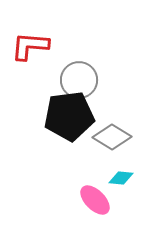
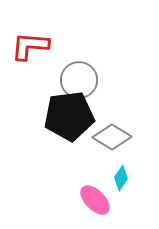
cyan diamond: rotated 60 degrees counterclockwise
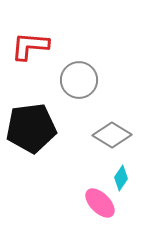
black pentagon: moved 38 px left, 12 px down
gray diamond: moved 2 px up
pink ellipse: moved 5 px right, 3 px down
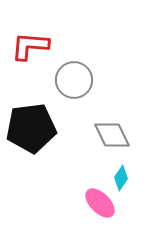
gray circle: moved 5 px left
gray diamond: rotated 33 degrees clockwise
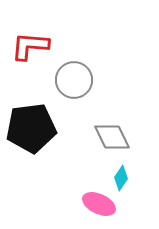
gray diamond: moved 2 px down
pink ellipse: moved 1 px left, 1 px down; rotated 20 degrees counterclockwise
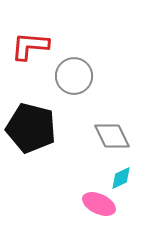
gray circle: moved 4 px up
black pentagon: rotated 21 degrees clockwise
gray diamond: moved 1 px up
cyan diamond: rotated 30 degrees clockwise
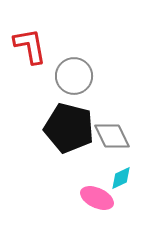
red L-shape: rotated 75 degrees clockwise
black pentagon: moved 38 px right
pink ellipse: moved 2 px left, 6 px up
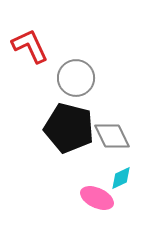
red L-shape: rotated 15 degrees counterclockwise
gray circle: moved 2 px right, 2 px down
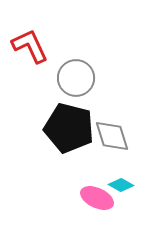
gray diamond: rotated 9 degrees clockwise
cyan diamond: moved 7 px down; rotated 55 degrees clockwise
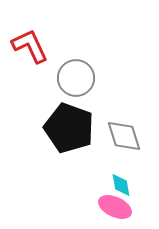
black pentagon: rotated 6 degrees clockwise
gray diamond: moved 12 px right
cyan diamond: rotated 50 degrees clockwise
pink ellipse: moved 18 px right, 9 px down
